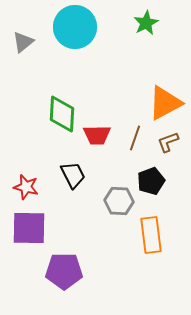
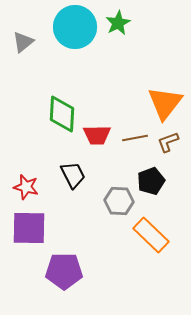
green star: moved 28 px left
orange triangle: rotated 24 degrees counterclockwise
brown line: rotated 60 degrees clockwise
orange rectangle: rotated 39 degrees counterclockwise
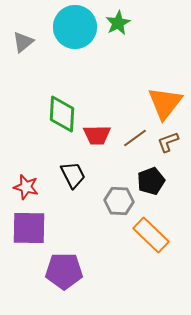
brown line: rotated 25 degrees counterclockwise
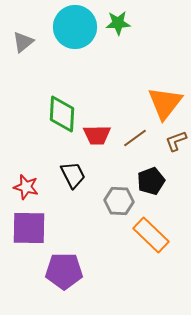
green star: rotated 25 degrees clockwise
brown L-shape: moved 8 px right, 1 px up
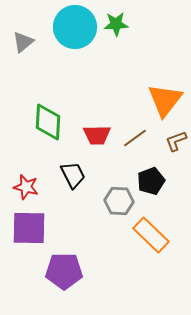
green star: moved 2 px left, 1 px down
orange triangle: moved 3 px up
green diamond: moved 14 px left, 8 px down
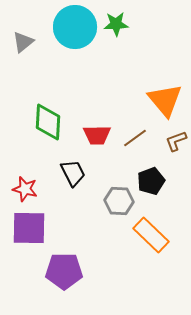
orange triangle: rotated 18 degrees counterclockwise
black trapezoid: moved 2 px up
red star: moved 1 px left, 2 px down
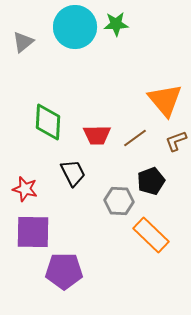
purple square: moved 4 px right, 4 px down
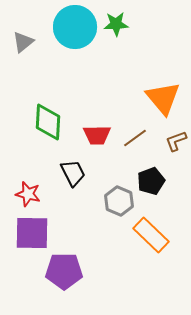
orange triangle: moved 2 px left, 2 px up
red star: moved 3 px right, 5 px down
gray hexagon: rotated 20 degrees clockwise
purple square: moved 1 px left, 1 px down
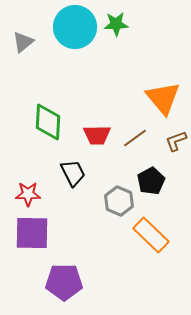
black pentagon: rotated 8 degrees counterclockwise
red star: rotated 15 degrees counterclockwise
purple pentagon: moved 11 px down
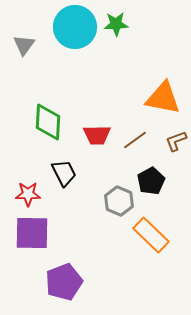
gray triangle: moved 1 px right, 3 px down; rotated 15 degrees counterclockwise
orange triangle: rotated 39 degrees counterclockwise
brown line: moved 2 px down
black trapezoid: moved 9 px left
purple pentagon: rotated 21 degrees counterclockwise
